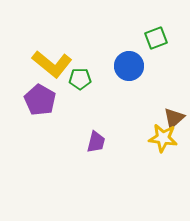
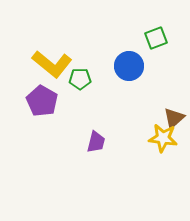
purple pentagon: moved 2 px right, 1 px down
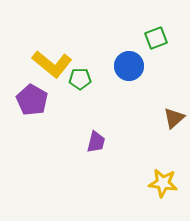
purple pentagon: moved 10 px left, 1 px up
yellow star: moved 45 px down
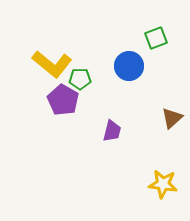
purple pentagon: moved 31 px right
brown triangle: moved 2 px left
purple trapezoid: moved 16 px right, 11 px up
yellow star: moved 1 px down
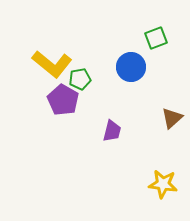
blue circle: moved 2 px right, 1 px down
green pentagon: rotated 10 degrees counterclockwise
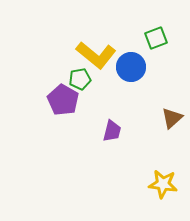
yellow L-shape: moved 44 px right, 9 px up
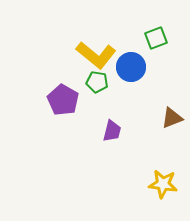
green pentagon: moved 17 px right, 3 px down; rotated 20 degrees clockwise
brown triangle: rotated 20 degrees clockwise
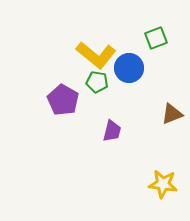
blue circle: moved 2 px left, 1 px down
brown triangle: moved 4 px up
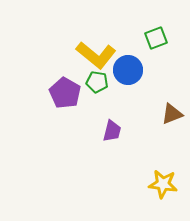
blue circle: moved 1 px left, 2 px down
purple pentagon: moved 2 px right, 7 px up
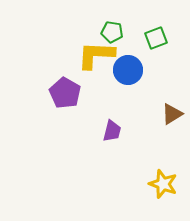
yellow L-shape: rotated 144 degrees clockwise
green pentagon: moved 15 px right, 50 px up
brown triangle: rotated 10 degrees counterclockwise
yellow star: rotated 12 degrees clockwise
